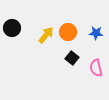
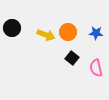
yellow arrow: rotated 72 degrees clockwise
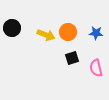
black square: rotated 32 degrees clockwise
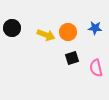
blue star: moved 1 px left, 5 px up
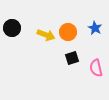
blue star: rotated 24 degrees clockwise
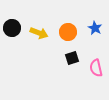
yellow arrow: moved 7 px left, 2 px up
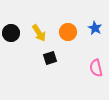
black circle: moved 1 px left, 5 px down
yellow arrow: rotated 36 degrees clockwise
black square: moved 22 px left
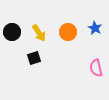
black circle: moved 1 px right, 1 px up
black square: moved 16 px left
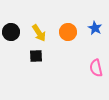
black circle: moved 1 px left
black square: moved 2 px right, 2 px up; rotated 16 degrees clockwise
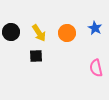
orange circle: moved 1 px left, 1 px down
